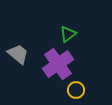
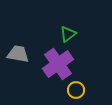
gray trapezoid: rotated 30 degrees counterclockwise
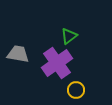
green triangle: moved 1 px right, 2 px down
purple cross: moved 1 px left, 1 px up
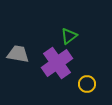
yellow circle: moved 11 px right, 6 px up
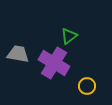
purple cross: moved 3 px left; rotated 24 degrees counterclockwise
yellow circle: moved 2 px down
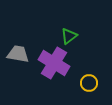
yellow circle: moved 2 px right, 3 px up
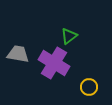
yellow circle: moved 4 px down
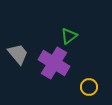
gray trapezoid: rotated 40 degrees clockwise
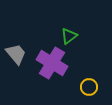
gray trapezoid: moved 2 px left
purple cross: moved 2 px left
